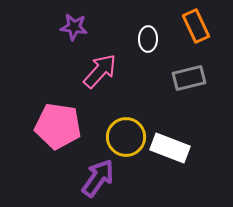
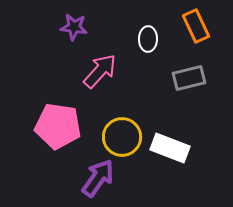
yellow circle: moved 4 px left
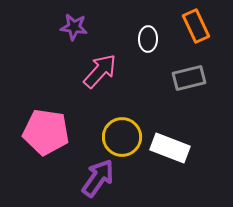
pink pentagon: moved 12 px left, 6 px down
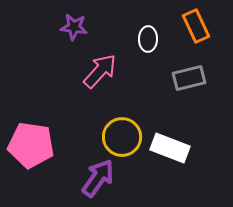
pink pentagon: moved 15 px left, 13 px down
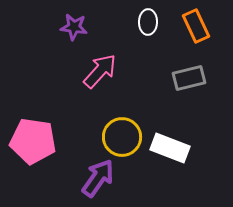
white ellipse: moved 17 px up
pink pentagon: moved 2 px right, 4 px up
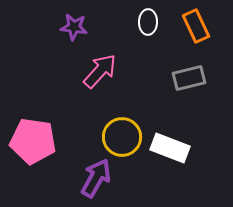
purple arrow: moved 2 px left; rotated 6 degrees counterclockwise
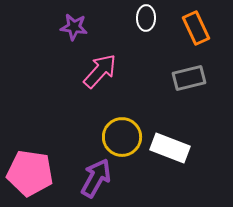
white ellipse: moved 2 px left, 4 px up
orange rectangle: moved 2 px down
pink pentagon: moved 3 px left, 32 px down
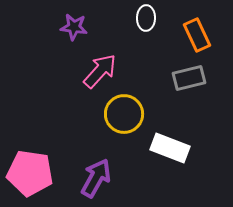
orange rectangle: moved 1 px right, 7 px down
yellow circle: moved 2 px right, 23 px up
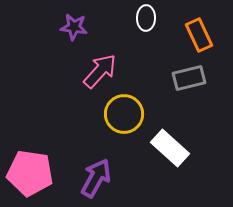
orange rectangle: moved 2 px right
white rectangle: rotated 21 degrees clockwise
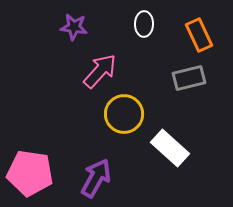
white ellipse: moved 2 px left, 6 px down
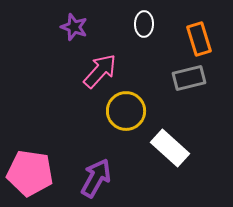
purple star: rotated 12 degrees clockwise
orange rectangle: moved 4 px down; rotated 8 degrees clockwise
yellow circle: moved 2 px right, 3 px up
